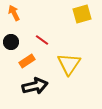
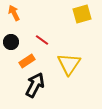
black arrow: moved 1 px up; rotated 50 degrees counterclockwise
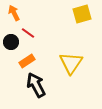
red line: moved 14 px left, 7 px up
yellow triangle: moved 2 px right, 1 px up
black arrow: moved 1 px right; rotated 55 degrees counterclockwise
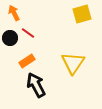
black circle: moved 1 px left, 4 px up
yellow triangle: moved 2 px right
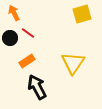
black arrow: moved 1 px right, 2 px down
